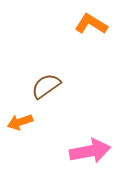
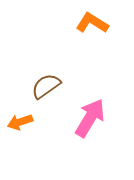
orange L-shape: moved 1 px right, 1 px up
pink arrow: moved 33 px up; rotated 48 degrees counterclockwise
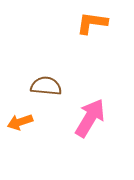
orange L-shape: rotated 24 degrees counterclockwise
brown semicircle: rotated 40 degrees clockwise
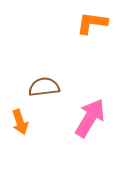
brown semicircle: moved 2 px left, 1 px down; rotated 12 degrees counterclockwise
orange arrow: rotated 90 degrees counterclockwise
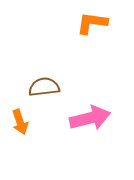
pink arrow: rotated 45 degrees clockwise
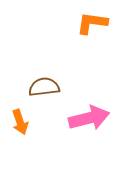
pink arrow: moved 1 px left
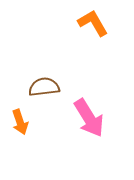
orange L-shape: moved 1 px right; rotated 52 degrees clockwise
pink arrow: rotated 72 degrees clockwise
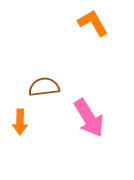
orange arrow: rotated 20 degrees clockwise
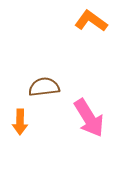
orange L-shape: moved 2 px left, 2 px up; rotated 24 degrees counterclockwise
